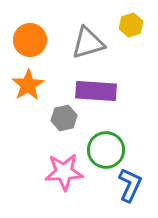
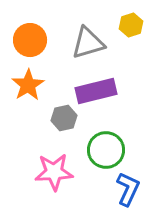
purple rectangle: rotated 18 degrees counterclockwise
pink star: moved 10 px left
blue L-shape: moved 2 px left, 4 px down
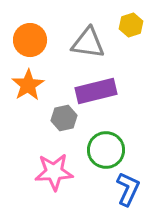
gray triangle: rotated 24 degrees clockwise
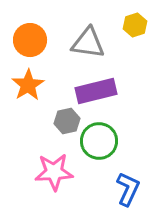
yellow hexagon: moved 4 px right
gray hexagon: moved 3 px right, 3 px down
green circle: moved 7 px left, 9 px up
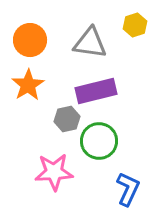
gray triangle: moved 2 px right
gray hexagon: moved 2 px up
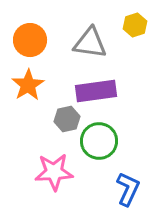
purple rectangle: rotated 6 degrees clockwise
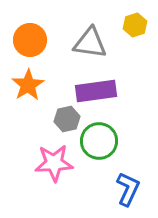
pink star: moved 9 px up
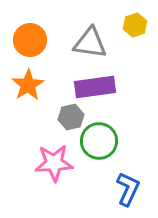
purple rectangle: moved 1 px left, 4 px up
gray hexagon: moved 4 px right, 2 px up
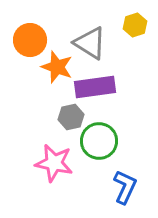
gray triangle: rotated 24 degrees clockwise
orange star: moved 29 px right, 18 px up; rotated 20 degrees counterclockwise
pink star: rotated 15 degrees clockwise
blue L-shape: moved 3 px left, 2 px up
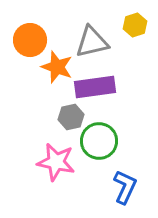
gray triangle: moved 2 px right, 1 px up; rotated 45 degrees counterclockwise
pink star: moved 2 px right, 1 px up
